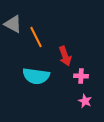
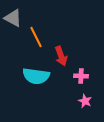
gray triangle: moved 6 px up
red arrow: moved 4 px left
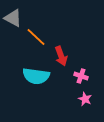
orange line: rotated 20 degrees counterclockwise
pink cross: rotated 16 degrees clockwise
pink star: moved 2 px up
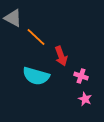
cyan semicircle: rotated 8 degrees clockwise
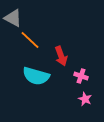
orange line: moved 6 px left, 3 px down
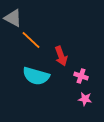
orange line: moved 1 px right
pink star: rotated 16 degrees counterclockwise
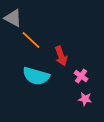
pink cross: rotated 16 degrees clockwise
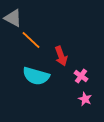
pink star: rotated 16 degrees clockwise
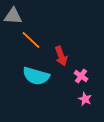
gray triangle: moved 2 px up; rotated 24 degrees counterclockwise
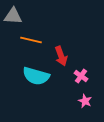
orange line: rotated 30 degrees counterclockwise
pink star: moved 2 px down
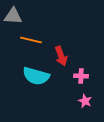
pink cross: rotated 32 degrees counterclockwise
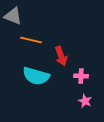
gray triangle: rotated 18 degrees clockwise
